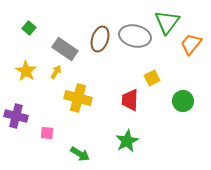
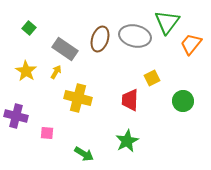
green arrow: moved 4 px right
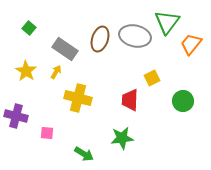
green star: moved 5 px left, 3 px up; rotated 20 degrees clockwise
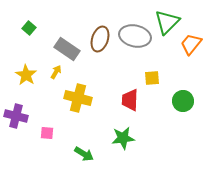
green triangle: rotated 8 degrees clockwise
gray rectangle: moved 2 px right
yellow star: moved 4 px down
yellow square: rotated 21 degrees clockwise
green star: moved 1 px right
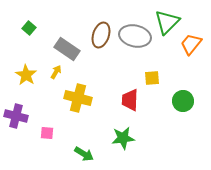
brown ellipse: moved 1 px right, 4 px up
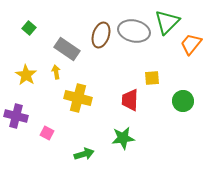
gray ellipse: moved 1 px left, 5 px up
yellow arrow: rotated 40 degrees counterclockwise
pink square: rotated 24 degrees clockwise
green arrow: rotated 48 degrees counterclockwise
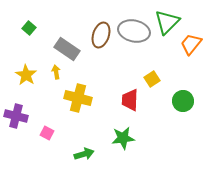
yellow square: moved 1 px down; rotated 28 degrees counterclockwise
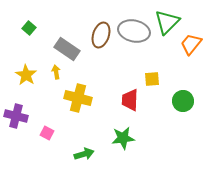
yellow square: rotated 28 degrees clockwise
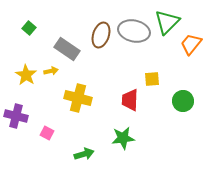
yellow arrow: moved 5 px left, 1 px up; rotated 88 degrees clockwise
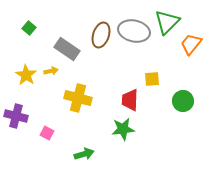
green star: moved 9 px up
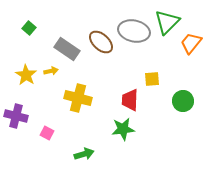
brown ellipse: moved 7 px down; rotated 65 degrees counterclockwise
orange trapezoid: moved 1 px up
